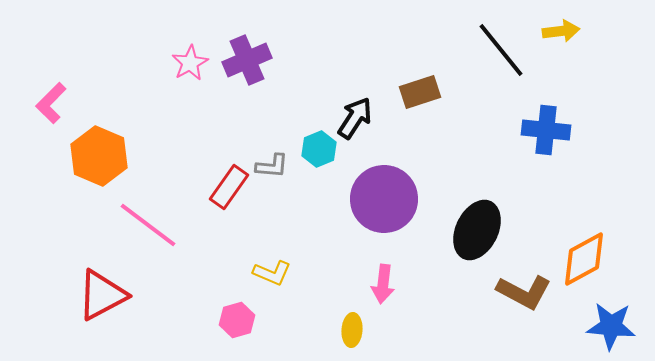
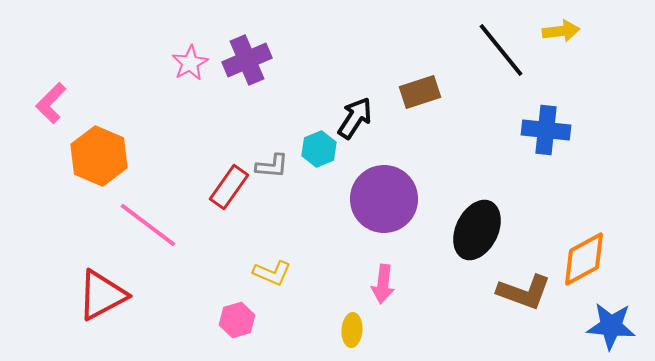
brown L-shape: rotated 8 degrees counterclockwise
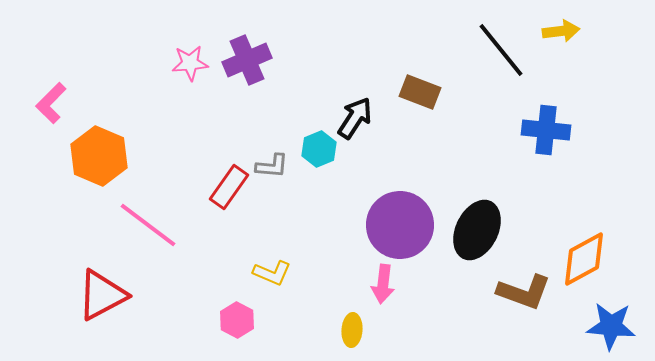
pink star: rotated 24 degrees clockwise
brown rectangle: rotated 39 degrees clockwise
purple circle: moved 16 px right, 26 px down
pink hexagon: rotated 16 degrees counterclockwise
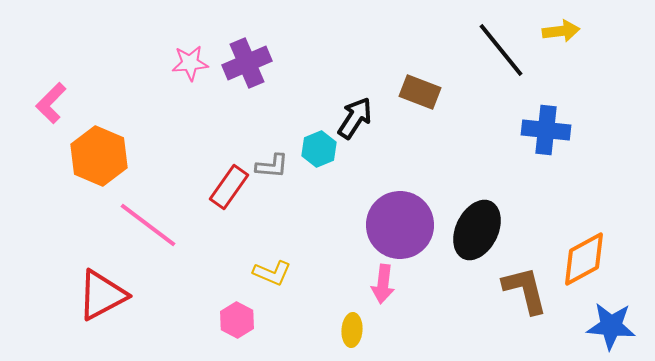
purple cross: moved 3 px down
brown L-shape: moved 1 px right, 2 px up; rotated 124 degrees counterclockwise
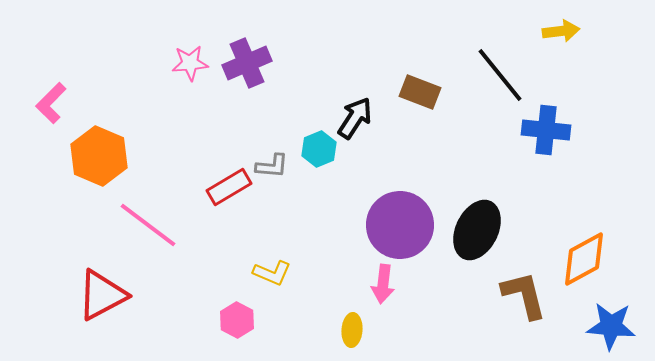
black line: moved 1 px left, 25 px down
red rectangle: rotated 24 degrees clockwise
brown L-shape: moved 1 px left, 5 px down
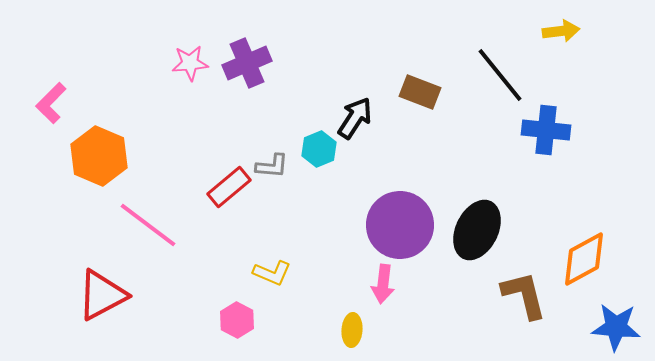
red rectangle: rotated 9 degrees counterclockwise
blue star: moved 5 px right, 1 px down
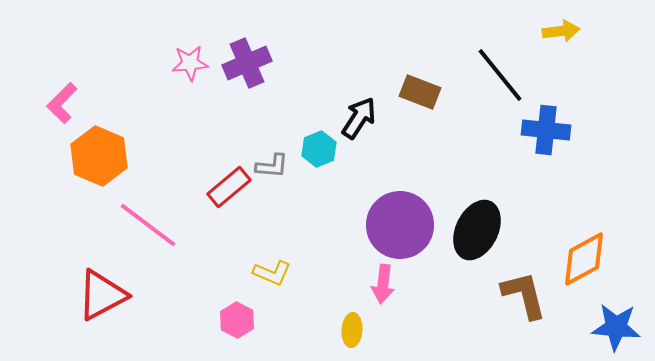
pink L-shape: moved 11 px right
black arrow: moved 4 px right
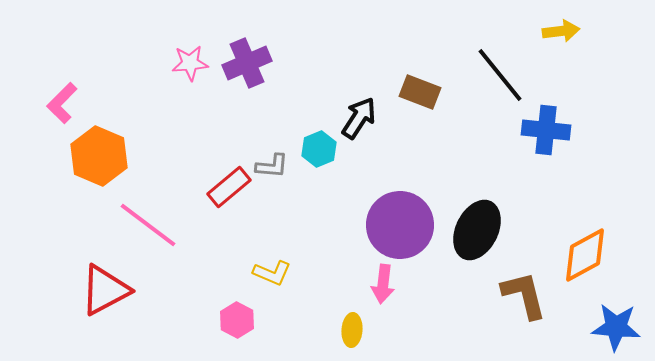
orange diamond: moved 1 px right, 4 px up
red triangle: moved 3 px right, 5 px up
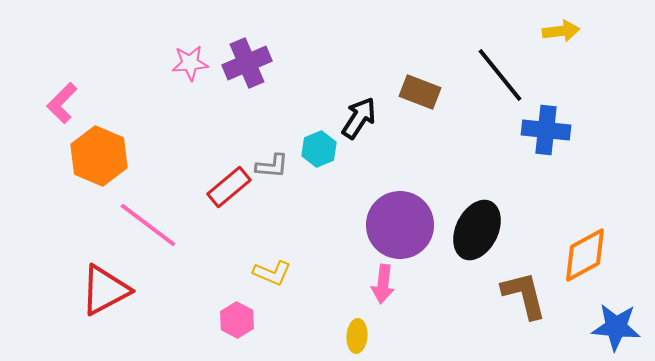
yellow ellipse: moved 5 px right, 6 px down
